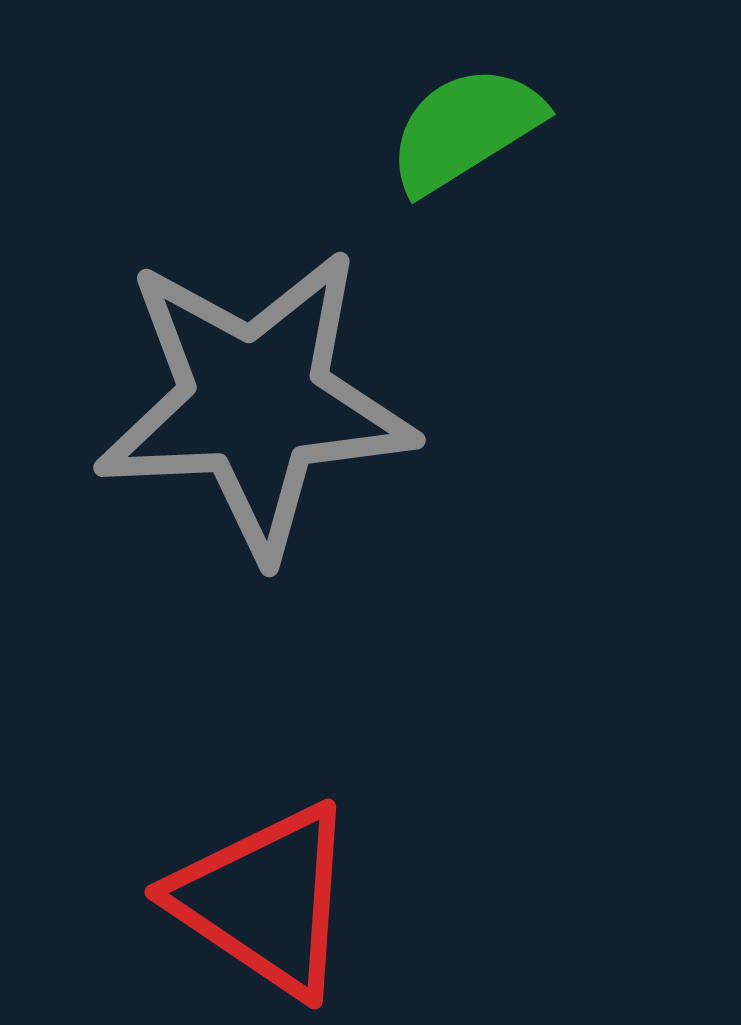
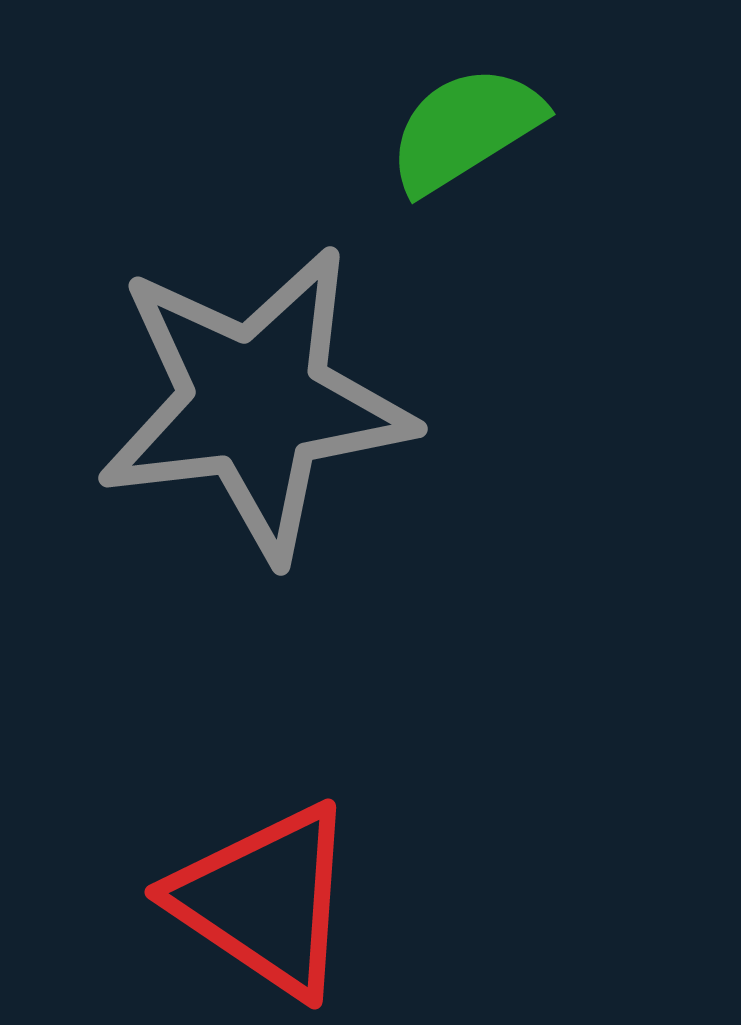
gray star: rotated 4 degrees counterclockwise
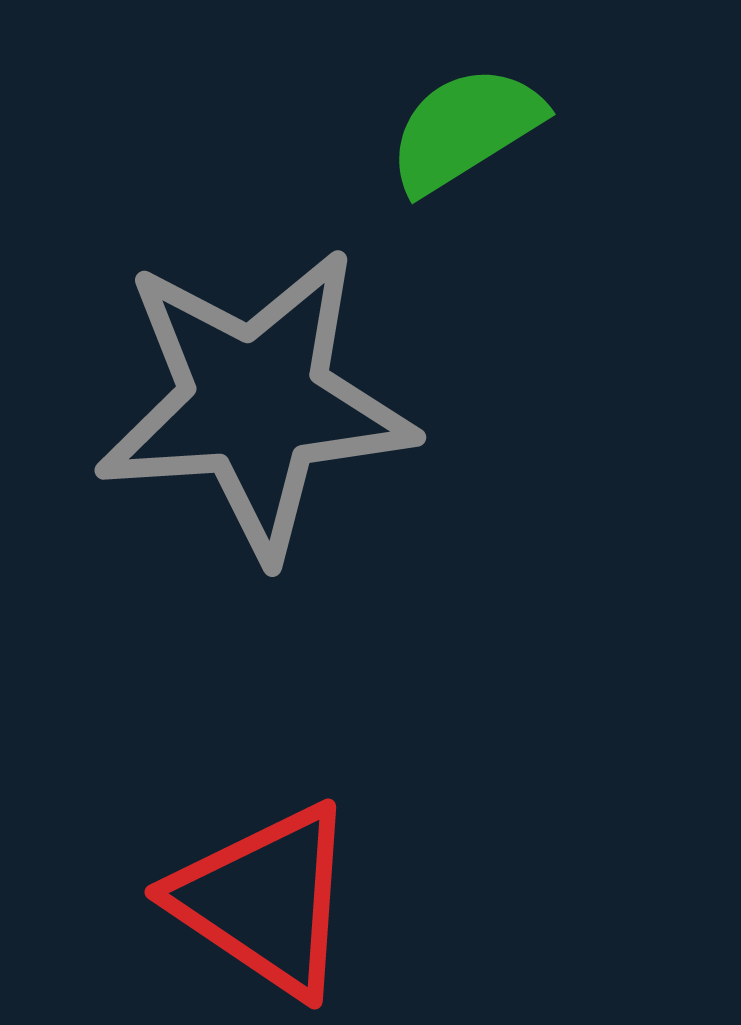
gray star: rotated 3 degrees clockwise
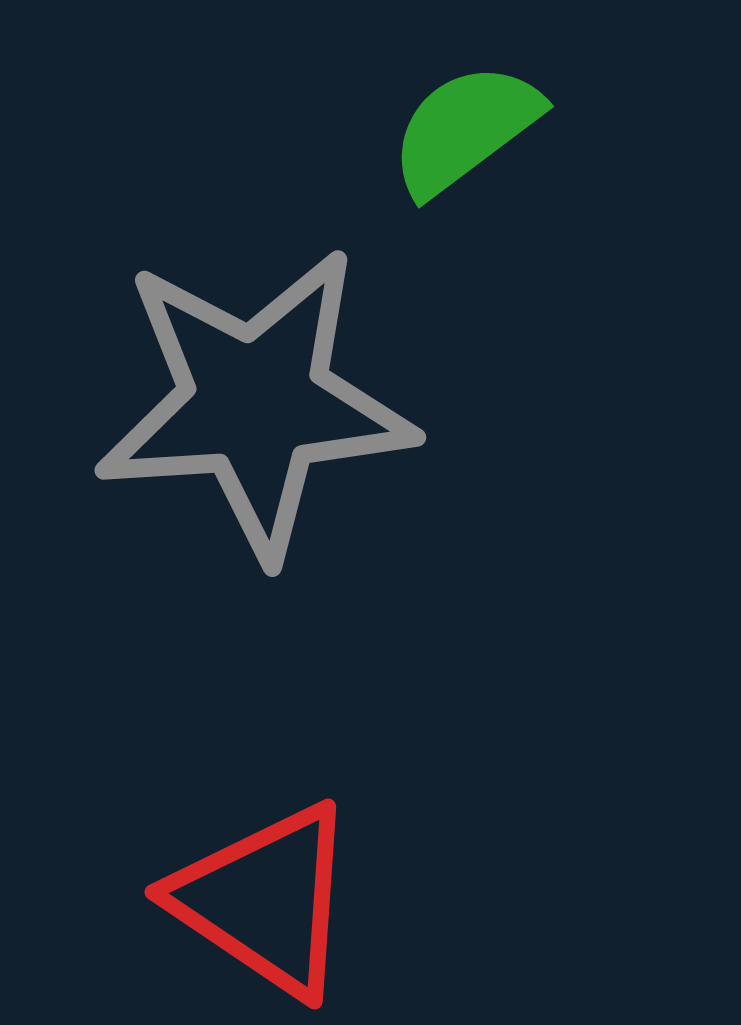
green semicircle: rotated 5 degrees counterclockwise
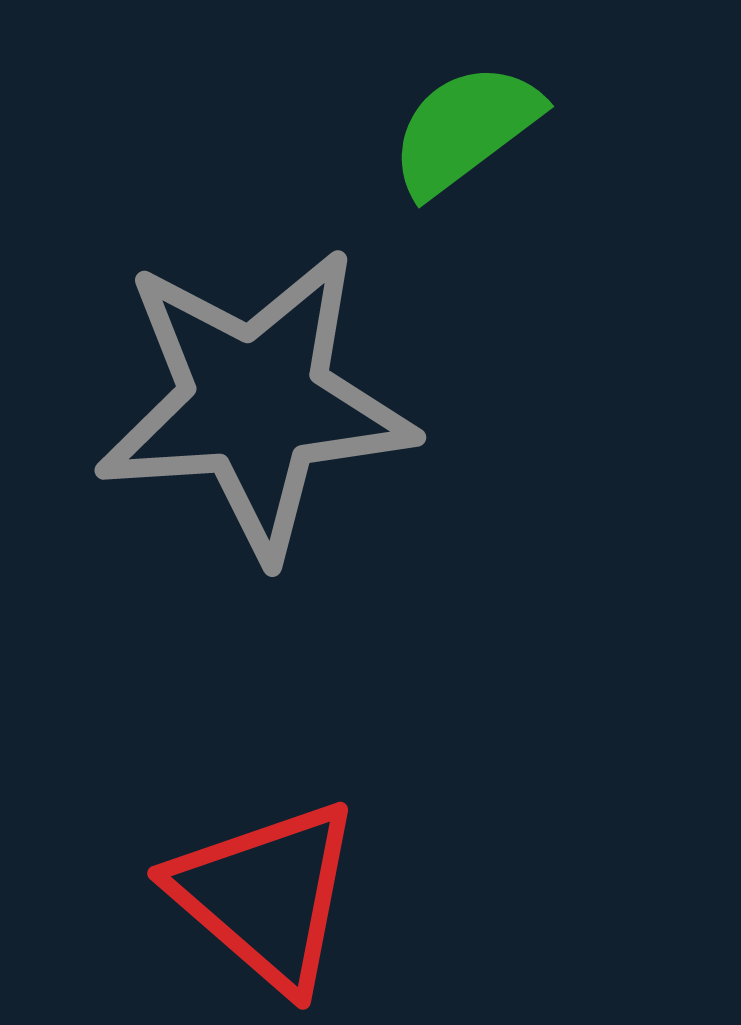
red triangle: moved 1 px right, 5 px up; rotated 7 degrees clockwise
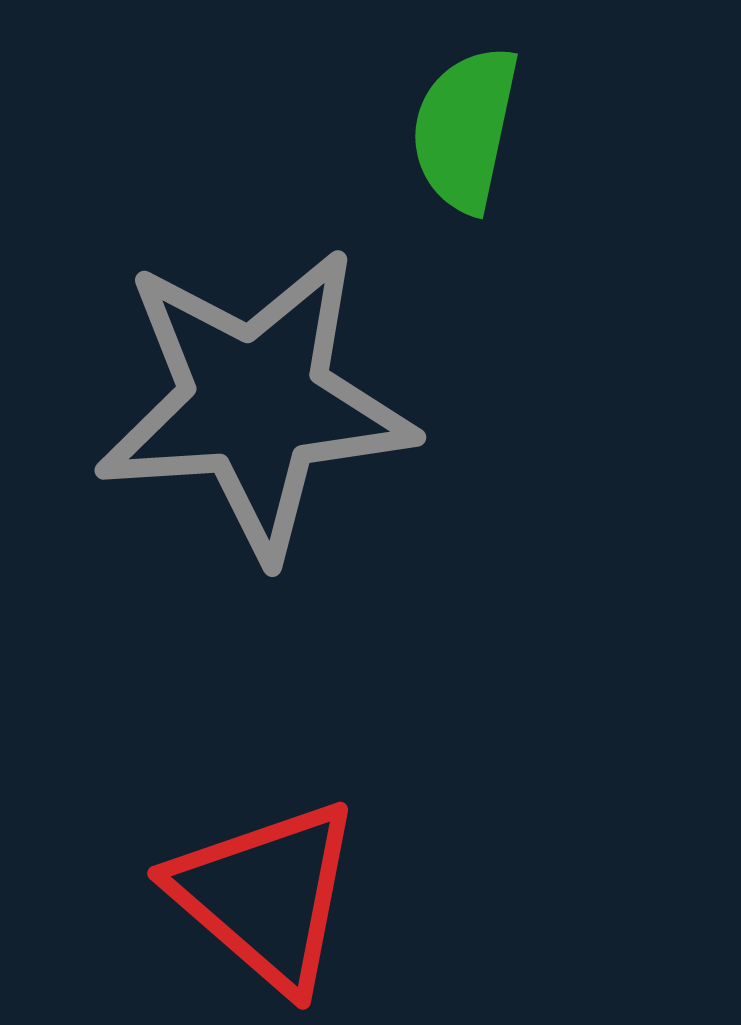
green semicircle: rotated 41 degrees counterclockwise
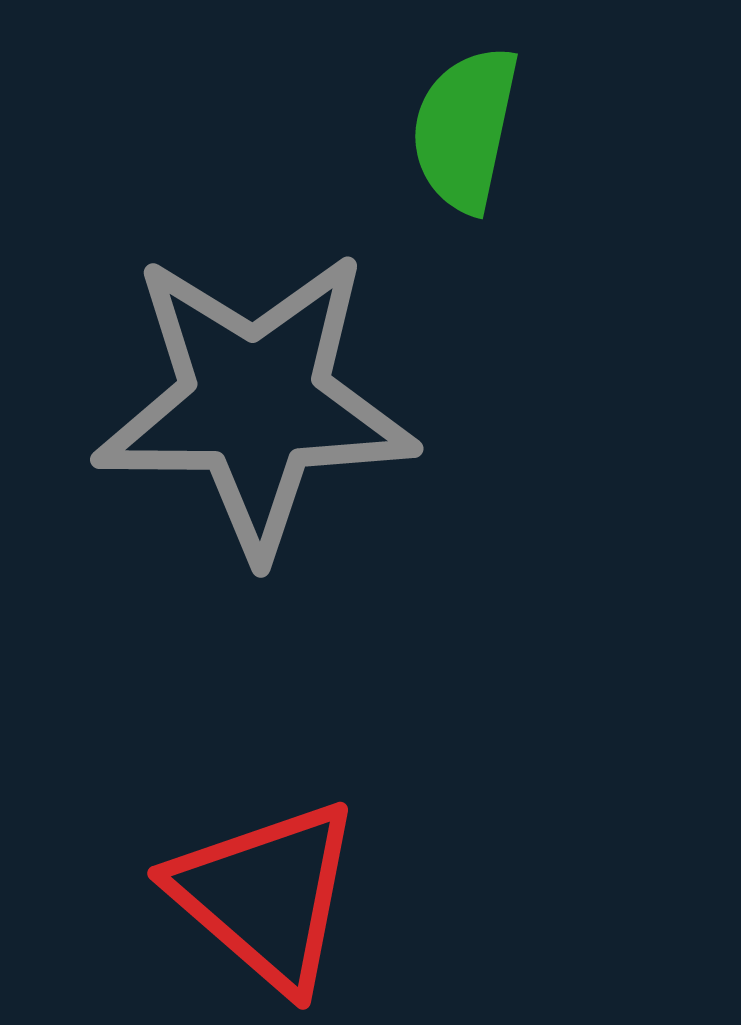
gray star: rotated 4 degrees clockwise
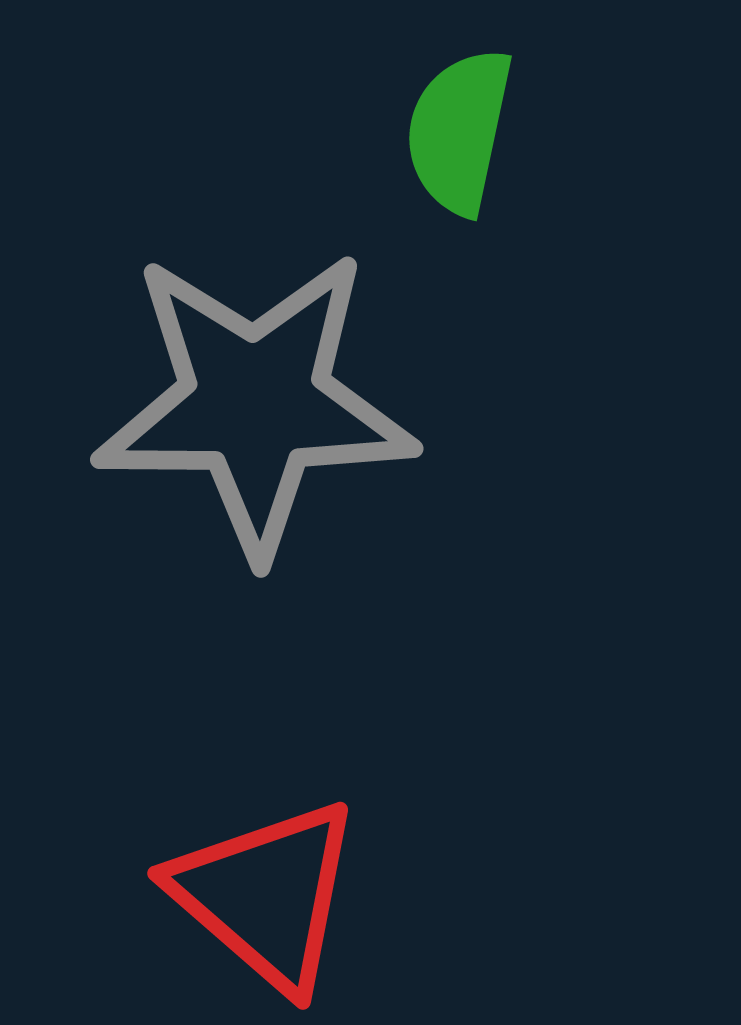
green semicircle: moved 6 px left, 2 px down
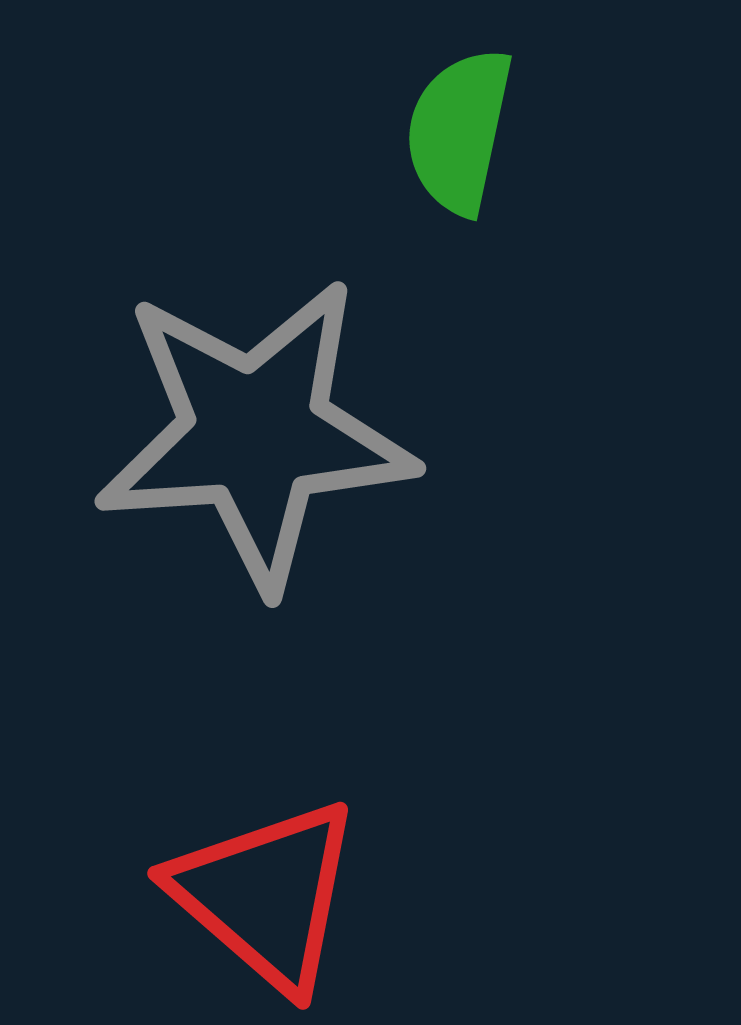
gray star: moved 31 px down; rotated 4 degrees counterclockwise
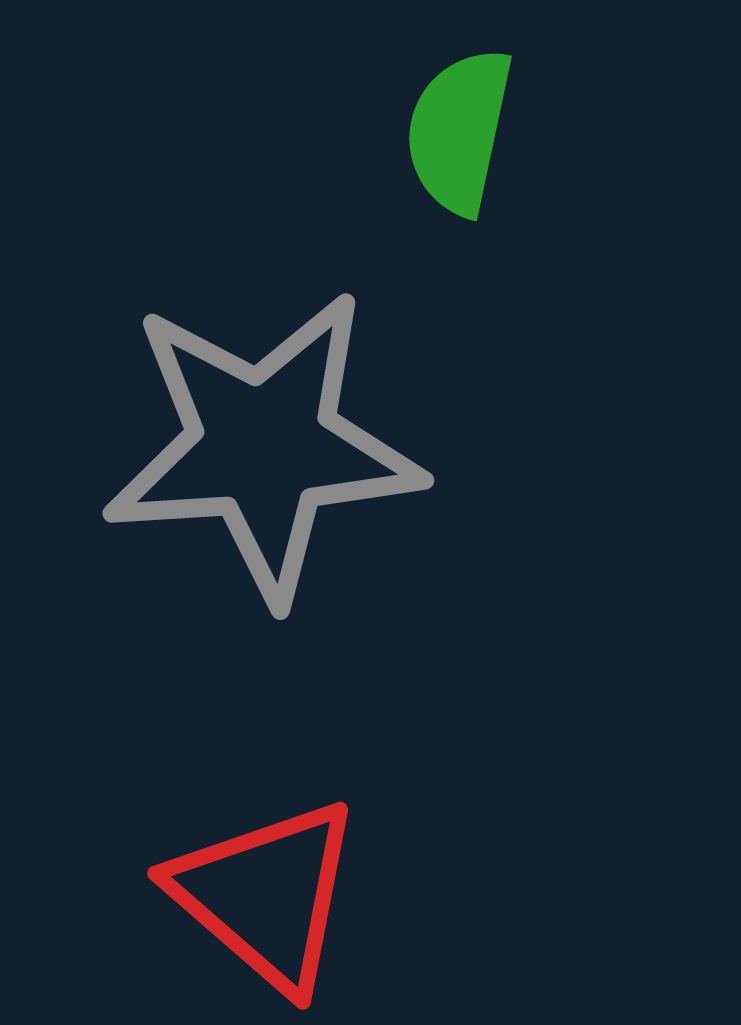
gray star: moved 8 px right, 12 px down
